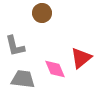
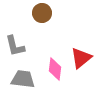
pink diamond: rotated 30 degrees clockwise
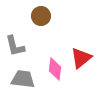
brown circle: moved 1 px left, 3 px down
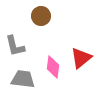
pink diamond: moved 2 px left, 2 px up
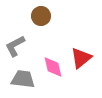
gray L-shape: rotated 75 degrees clockwise
pink diamond: rotated 20 degrees counterclockwise
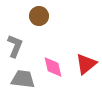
brown circle: moved 2 px left
gray L-shape: rotated 140 degrees clockwise
red triangle: moved 5 px right, 6 px down
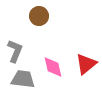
gray L-shape: moved 5 px down
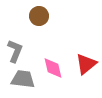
pink diamond: moved 1 px down
